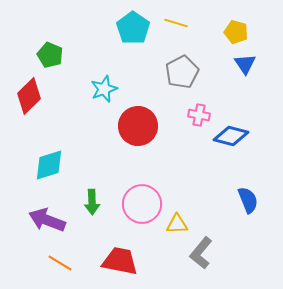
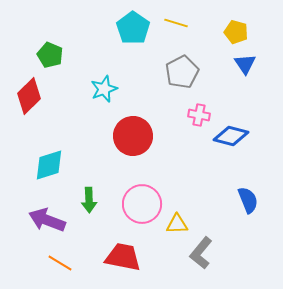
red circle: moved 5 px left, 10 px down
green arrow: moved 3 px left, 2 px up
red trapezoid: moved 3 px right, 4 px up
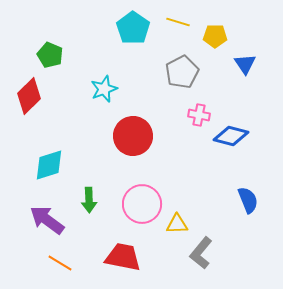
yellow line: moved 2 px right, 1 px up
yellow pentagon: moved 21 px left, 4 px down; rotated 15 degrees counterclockwise
purple arrow: rotated 15 degrees clockwise
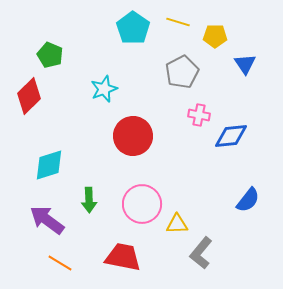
blue diamond: rotated 20 degrees counterclockwise
blue semicircle: rotated 60 degrees clockwise
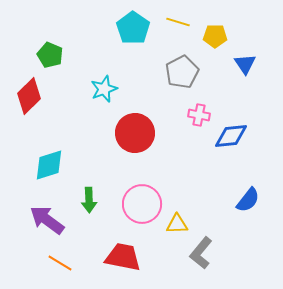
red circle: moved 2 px right, 3 px up
